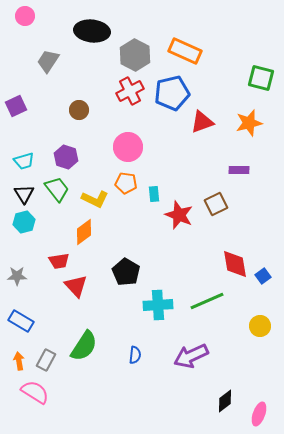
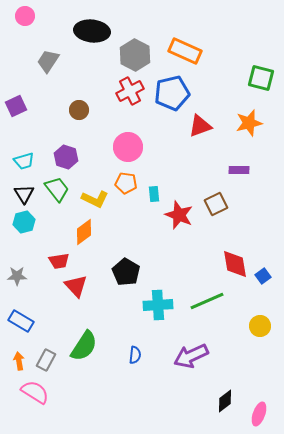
red triangle at (202, 122): moved 2 px left, 4 px down
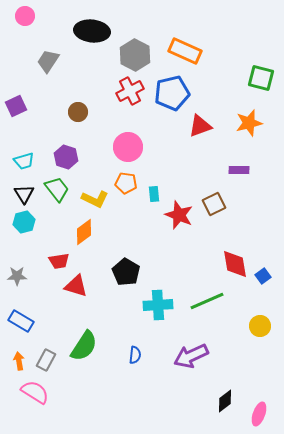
brown circle at (79, 110): moved 1 px left, 2 px down
brown square at (216, 204): moved 2 px left
red triangle at (76, 286): rotated 30 degrees counterclockwise
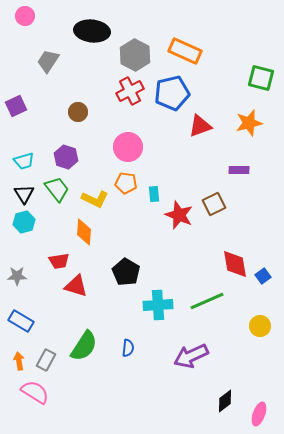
orange diamond at (84, 232): rotated 48 degrees counterclockwise
blue semicircle at (135, 355): moved 7 px left, 7 px up
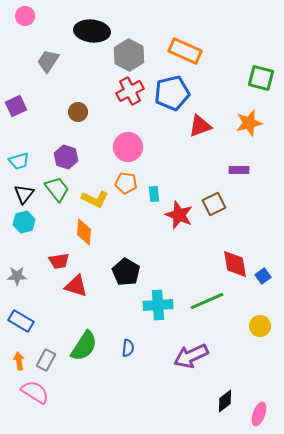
gray hexagon at (135, 55): moved 6 px left
cyan trapezoid at (24, 161): moved 5 px left
black triangle at (24, 194): rotated 10 degrees clockwise
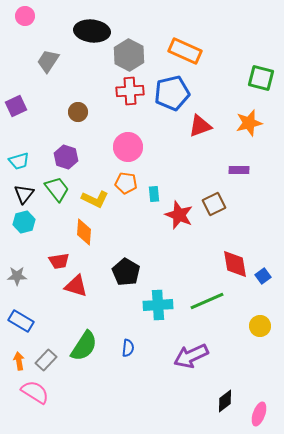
red cross at (130, 91): rotated 24 degrees clockwise
gray rectangle at (46, 360): rotated 15 degrees clockwise
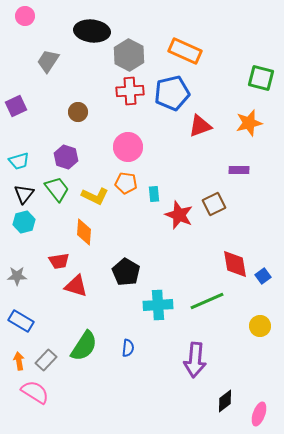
yellow L-shape at (95, 199): moved 3 px up
purple arrow at (191, 356): moved 4 px right, 4 px down; rotated 60 degrees counterclockwise
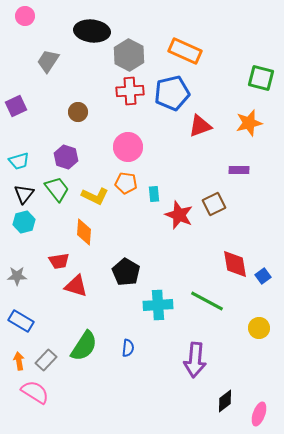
green line at (207, 301): rotated 52 degrees clockwise
yellow circle at (260, 326): moved 1 px left, 2 px down
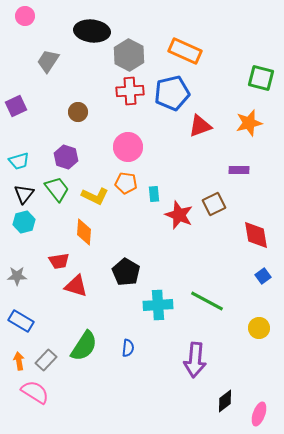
red diamond at (235, 264): moved 21 px right, 29 px up
